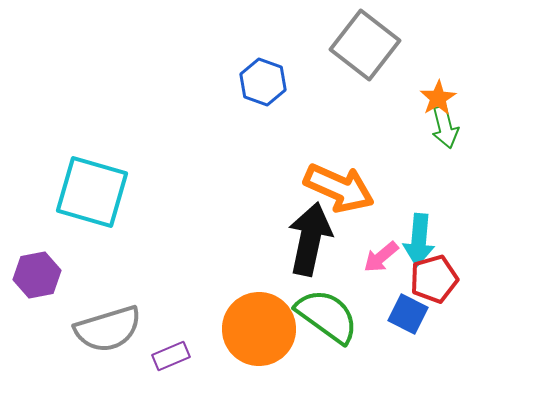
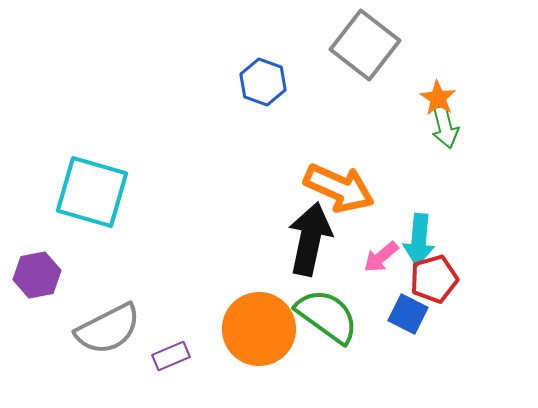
orange star: rotated 9 degrees counterclockwise
gray semicircle: rotated 10 degrees counterclockwise
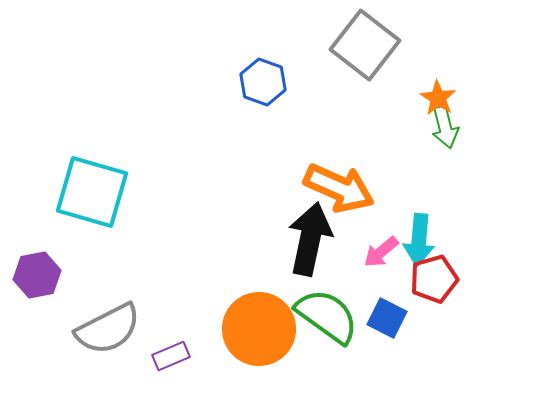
pink arrow: moved 5 px up
blue square: moved 21 px left, 4 px down
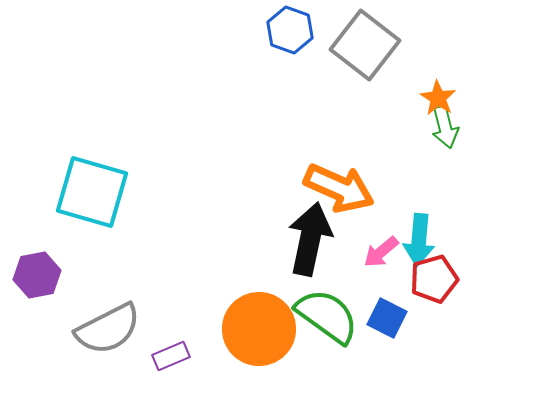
blue hexagon: moved 27 px right, 52 px up
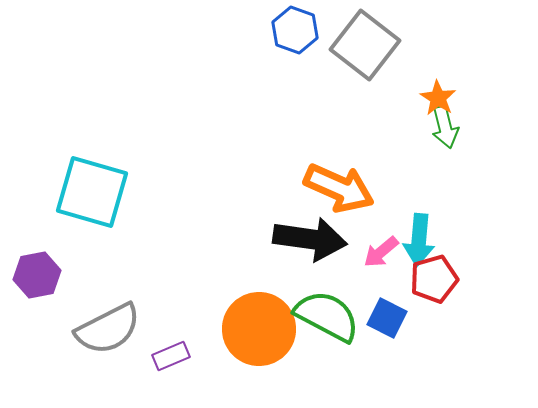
blue hexagon: moved 5 px right
black arrow: rotated 86 degrees clockwise
green semicircle: rotated 8 degrees counterclockwise
